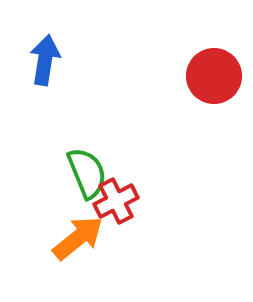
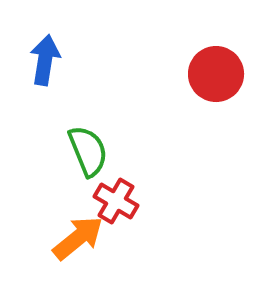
red circle: moved 2 px right, 2 px up
green semicircle: moved 1 px right, 22 px up
red cross: rotated 33 degrees counterclockwise
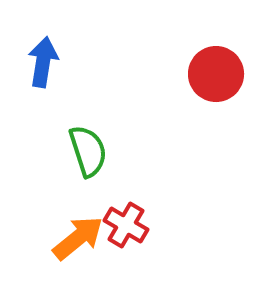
blue arrow: moved 2 px left, 2 px down
green semicircle: rotated 4 degrees clockwise
red cross: moved 10 px right, 24 px down
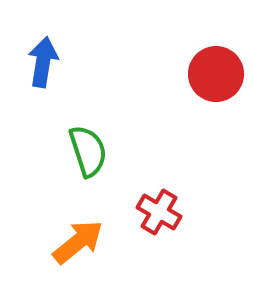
red cross: moved 33 px right, 13 px up
orange arrow: moved 4 px down
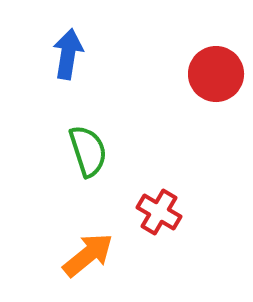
blue arrow: moved 25 px right, 8 px up
orange arrow: moved 10 px right, 13 px down
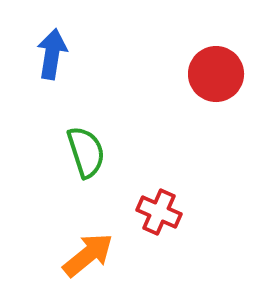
blue arrow: moved 16 px left
green semicircle: moved 2 px left, 1 px down
red cross: rotated 6 degrees counterclockwise
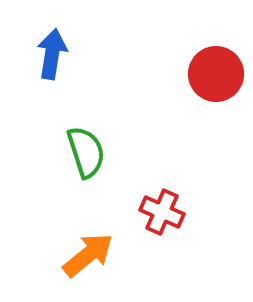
red cross: moved 3 px right
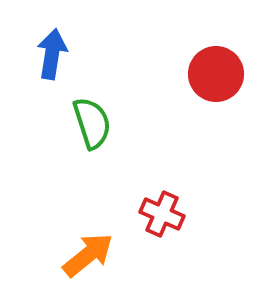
green semicircle: moved 6 px right, 29 px up
red cross: moved 2 px down
